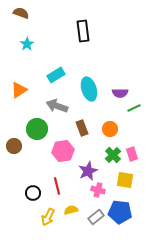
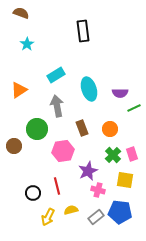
gray arrow: rotated 60 degrees clockwise
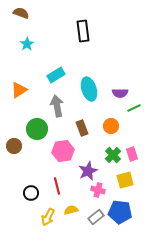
orange circle: moved 1 px right, 3 px up
yellow square: rotated 24 degrees counterclockwise
black circle: moved 2 px left
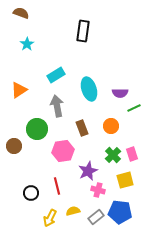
black rectangle: rotated 15 degrees clockwise
yellow semicircle: moved 2 px right, 1 px down
yellow arrow: moved 2 px right, 1 px down
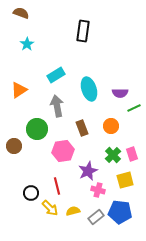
yellow arrow: moved 10 px up; rotated 72 degrees counterclockwise
